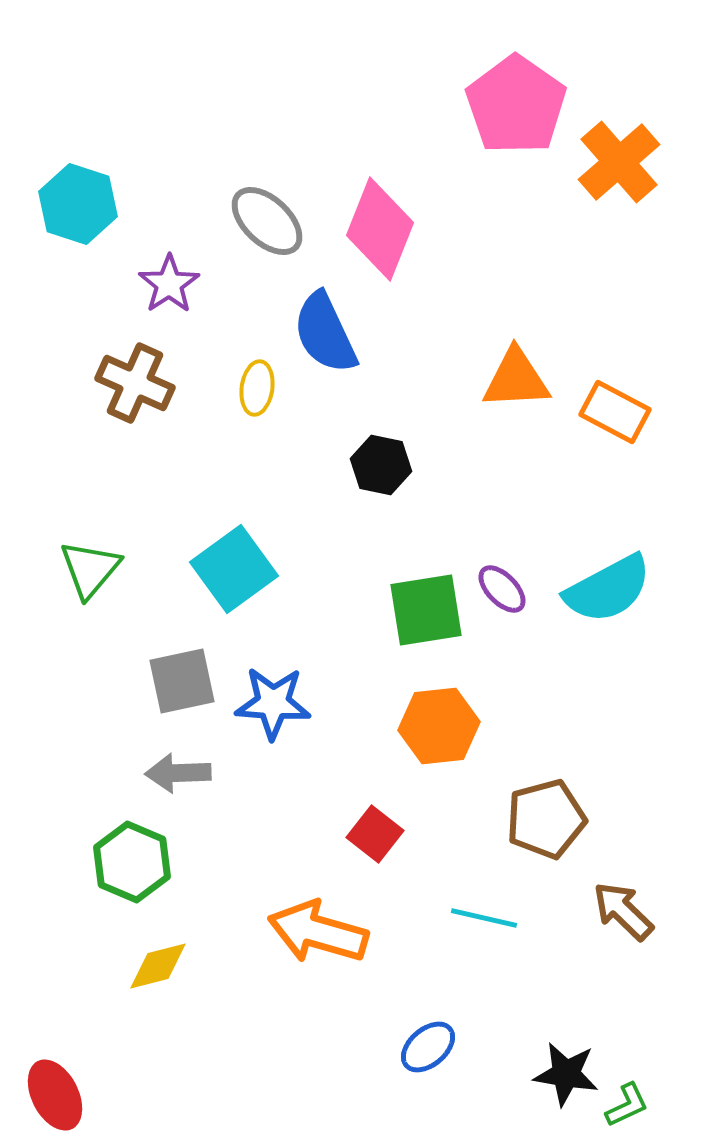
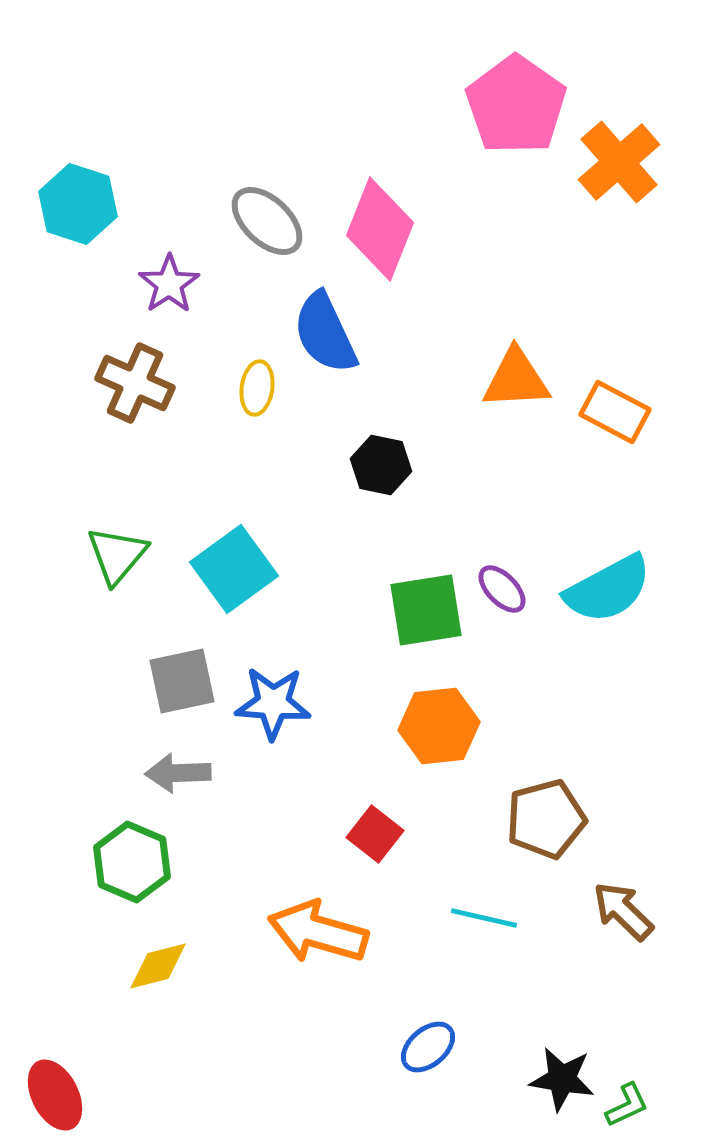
green triangle: moved 27 px right, 14 px up
black star: moved 4 px left, 5 px down
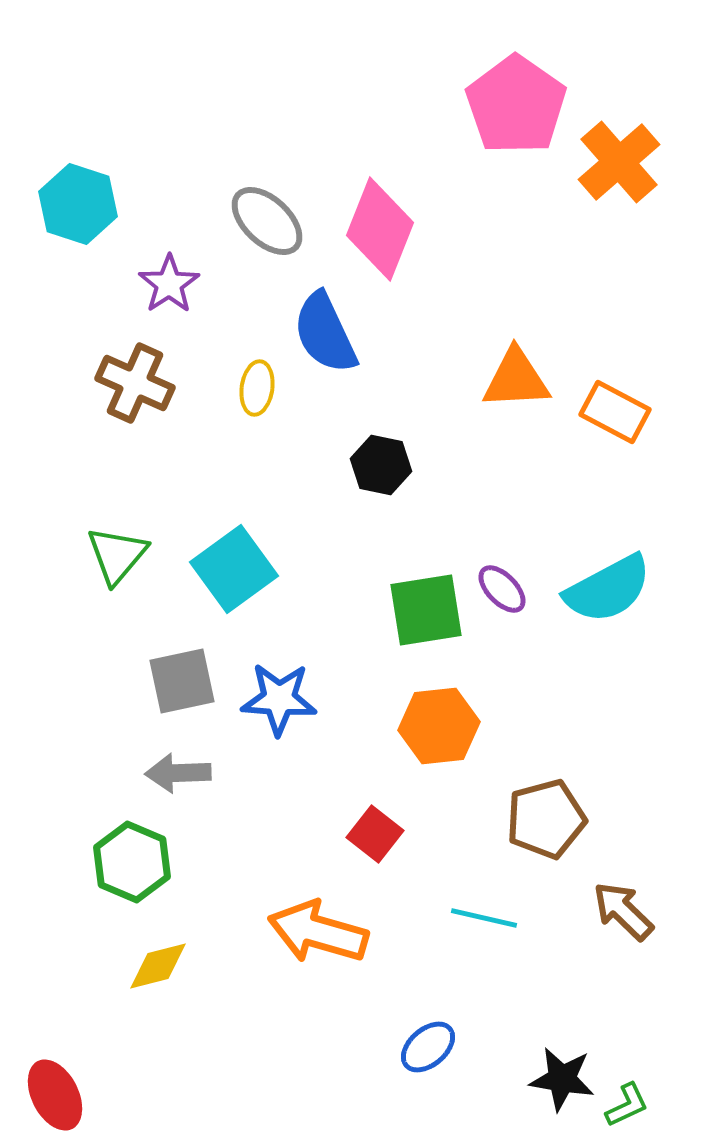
blue star: moved 6 px right, 4 px up
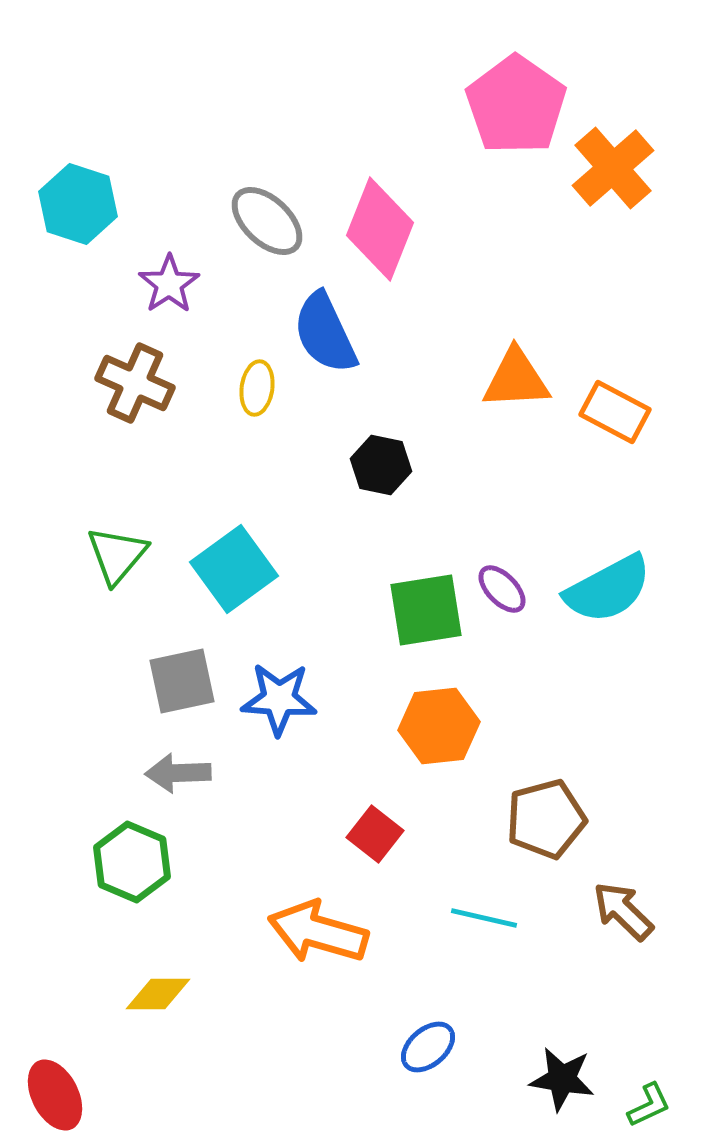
orange cross: moved 6 px left, 6 px down
yellow diamond: moved 28 px down; rotated 14 degrees clockwise
green L-shape: moved 22 px right
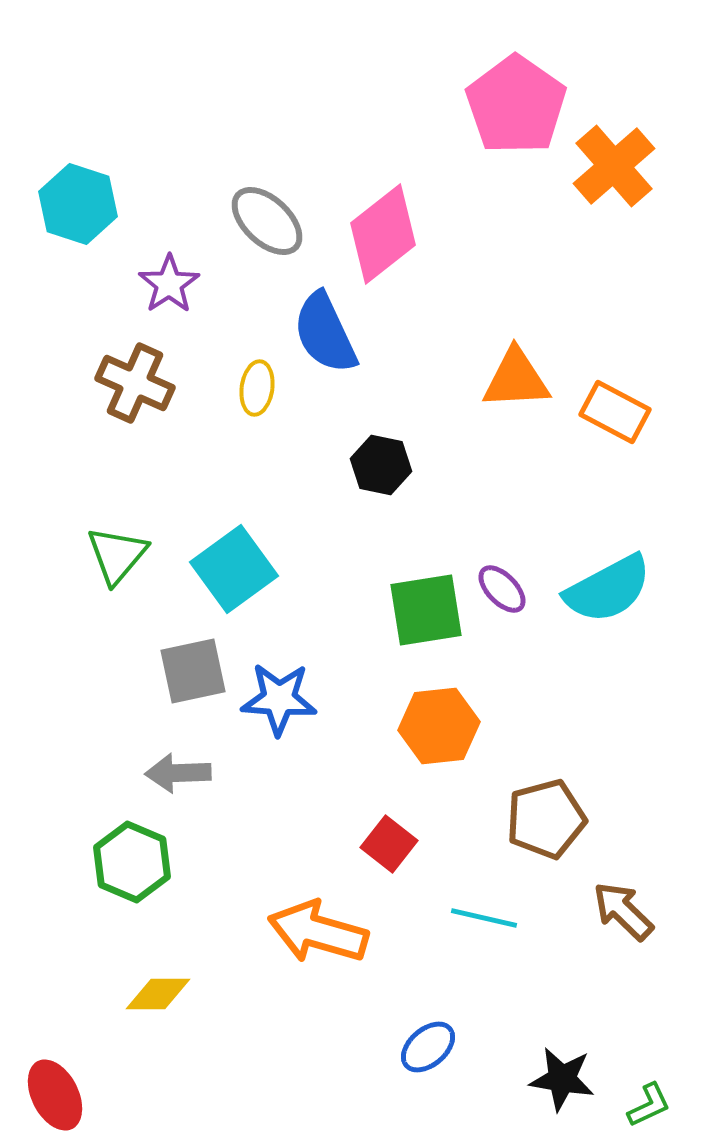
orange cross: moved 1 px right, 2 px up
pink diamond: moved 3 px right, 5 px down; rotated 30 degrees clockwise
gray square: moved 11 px right, 10 px up
red square: moved 14 px right, 10 px down
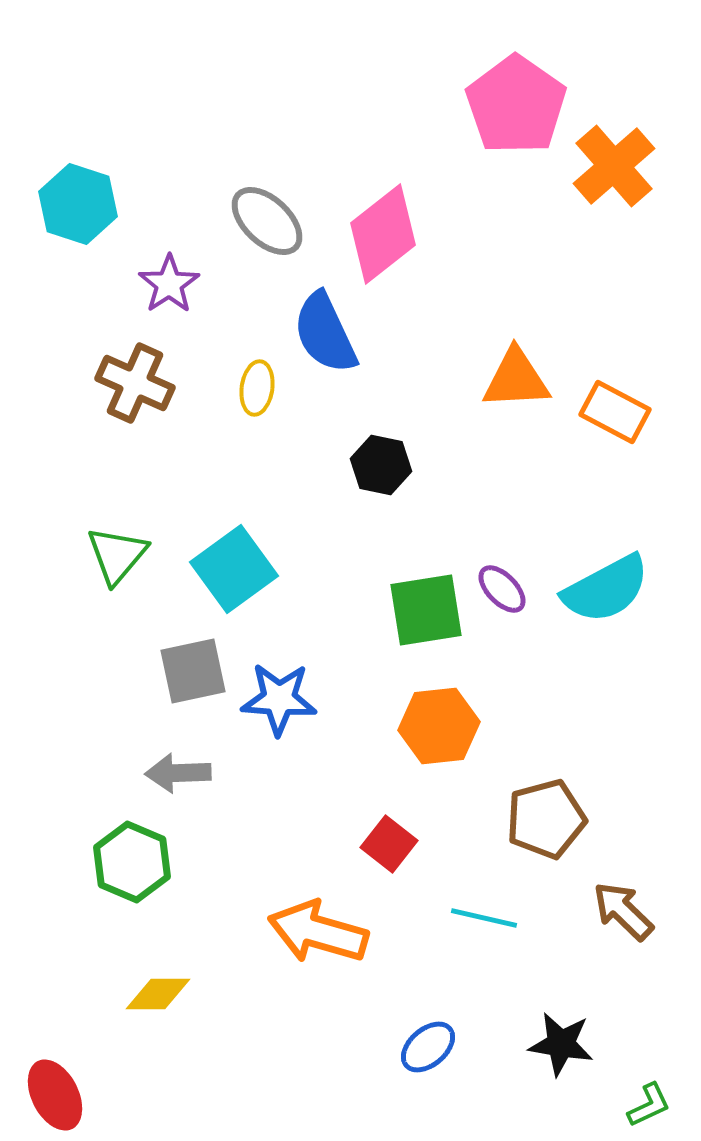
cyan semicircle: moved 2 px left
black star: moved 1 px left, 35 px up
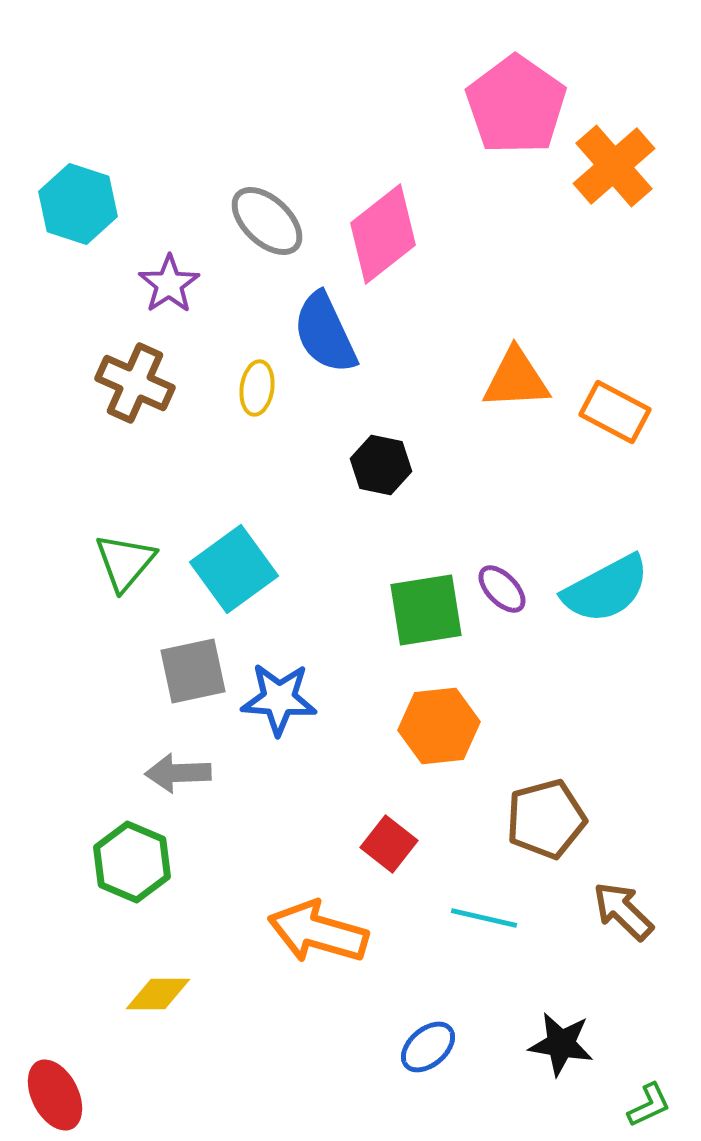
green triangle: moved 8 px right, 7 px down
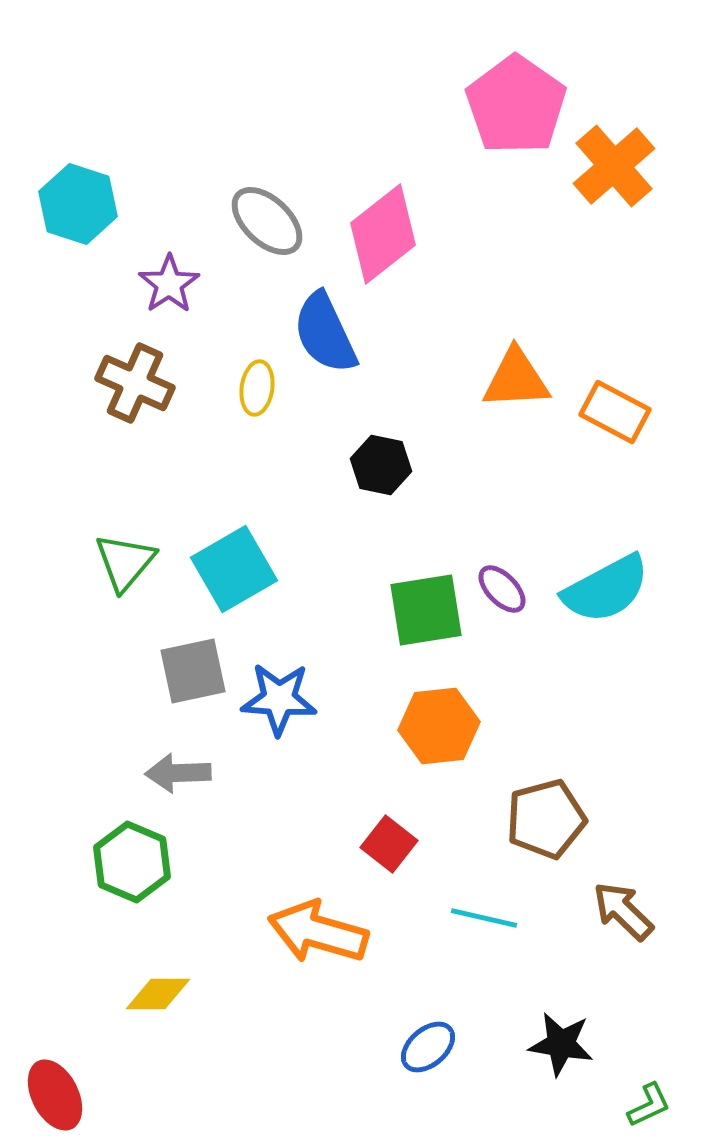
cyan square: rotated 6 degrees clockwise
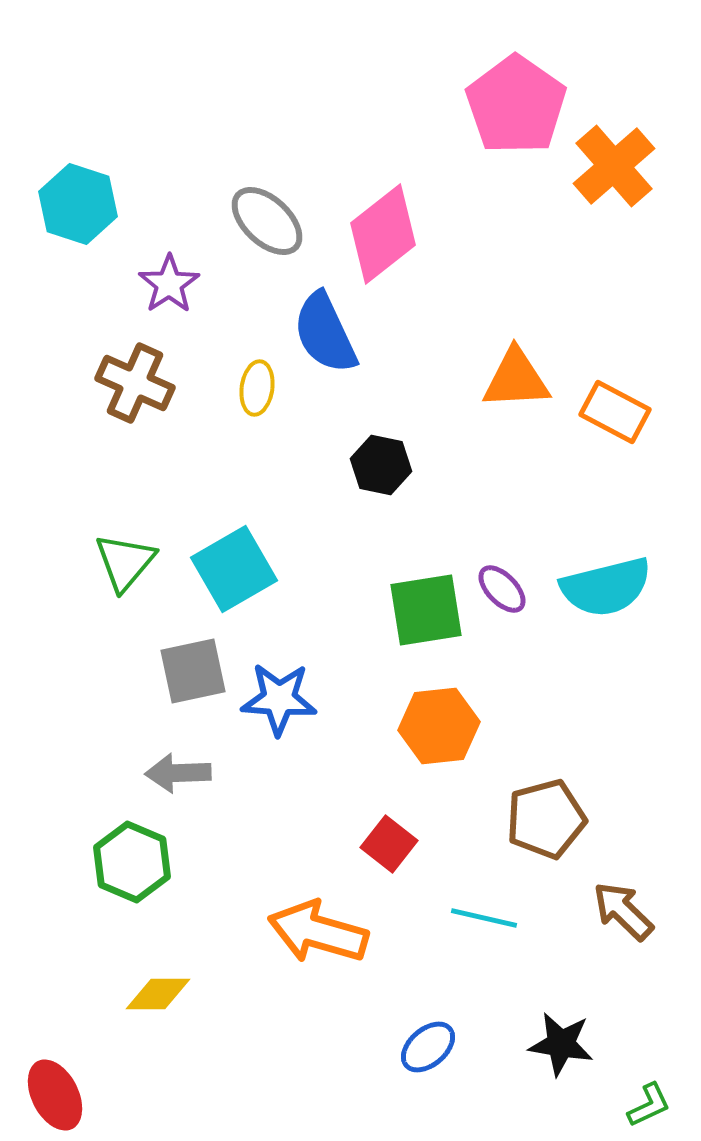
cyan semicircle: moved 2 px up; rotated 14 degrees clockwise
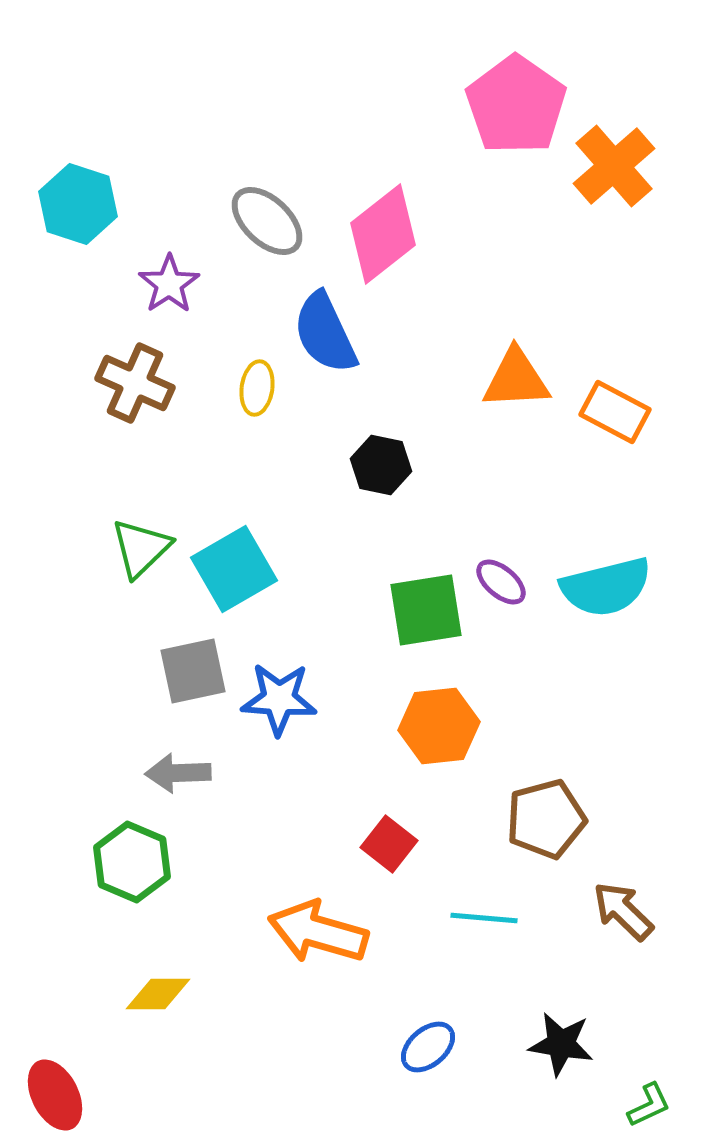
green triangle: moved 16 px right, 14 px up; rotated 6 degrees clockwise
purple ellipse: moved 1 px left, 7 px up; rotated 6 degrees counterclockwise
cyan line: rotated 8 degrees counterclockwise
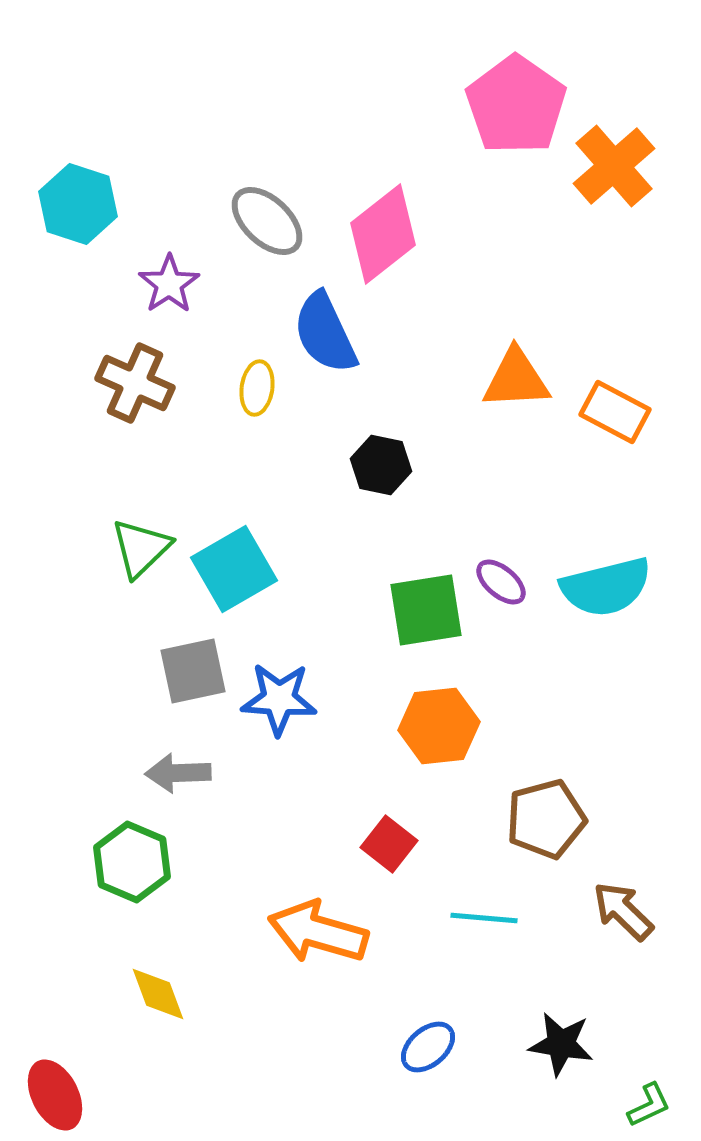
yellow diamond: rotated 70 degrees clockwise
